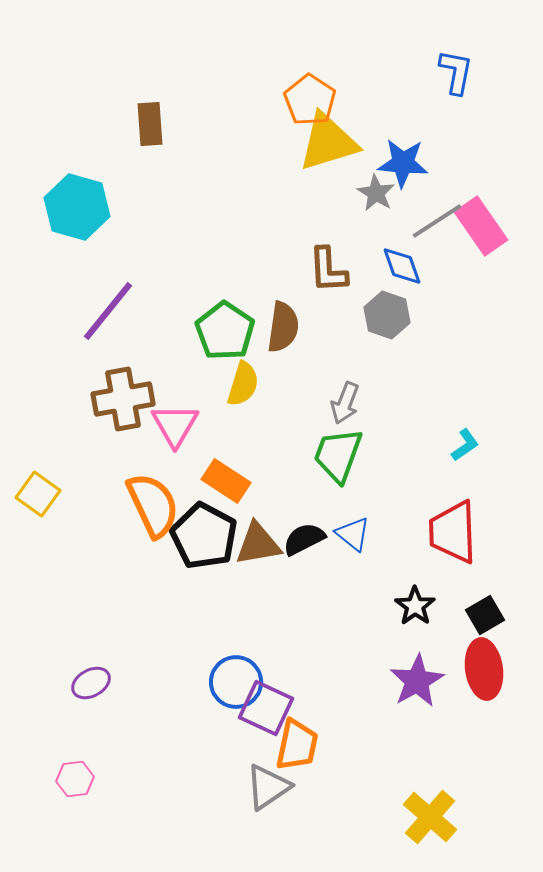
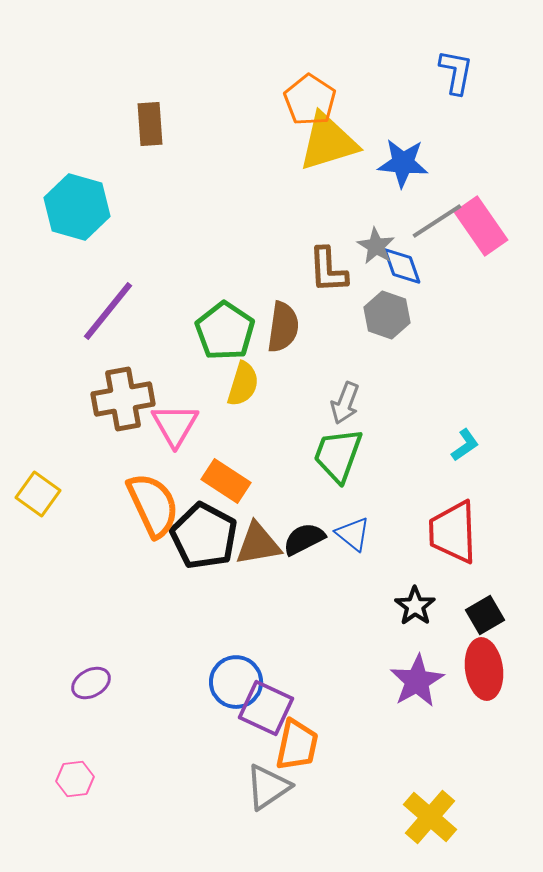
gray star: moved 53 px down
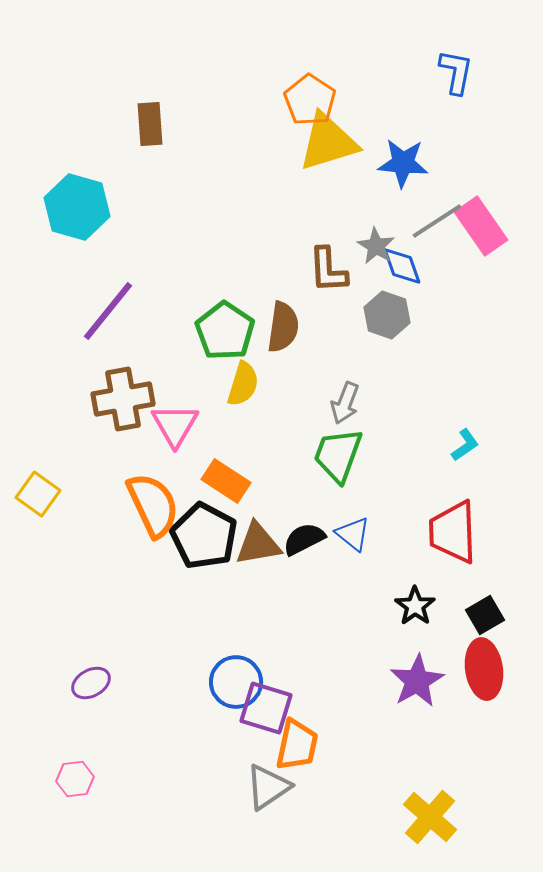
purple square: rotated 8 degrees counterclockwise
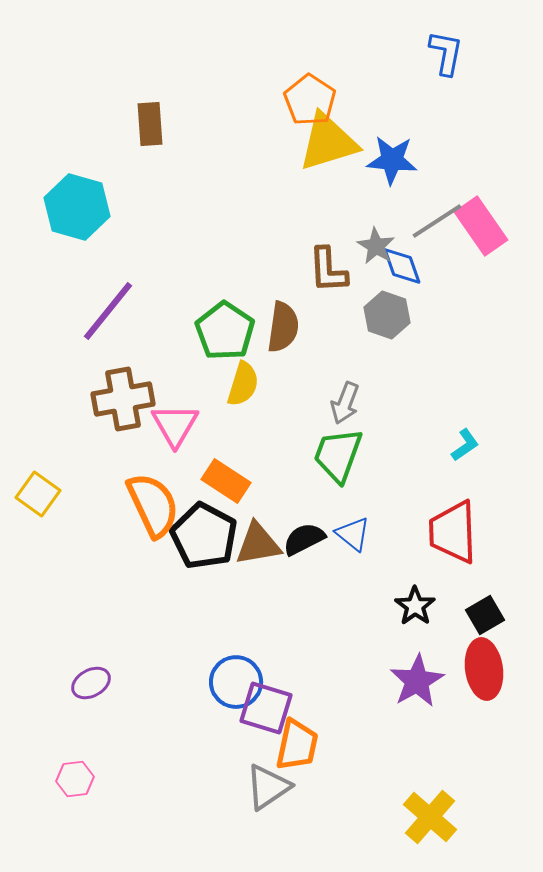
blue L-shape: moved 10 px left, 19 px up
blue star: moved 11 px left, 3 px up
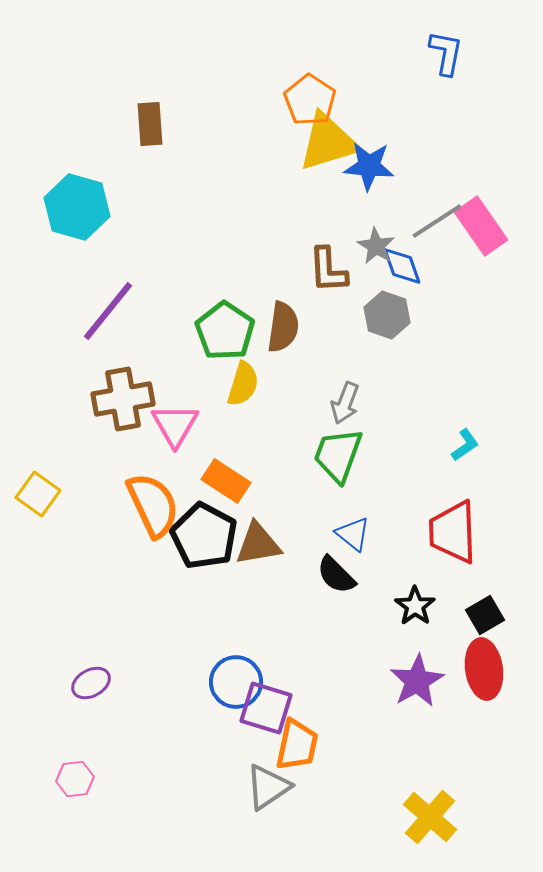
blue star: moved 23 px left, 6 px down
black semicircle: moved 32 px right, 36 px down; rotated 108 degrees counterclockwise
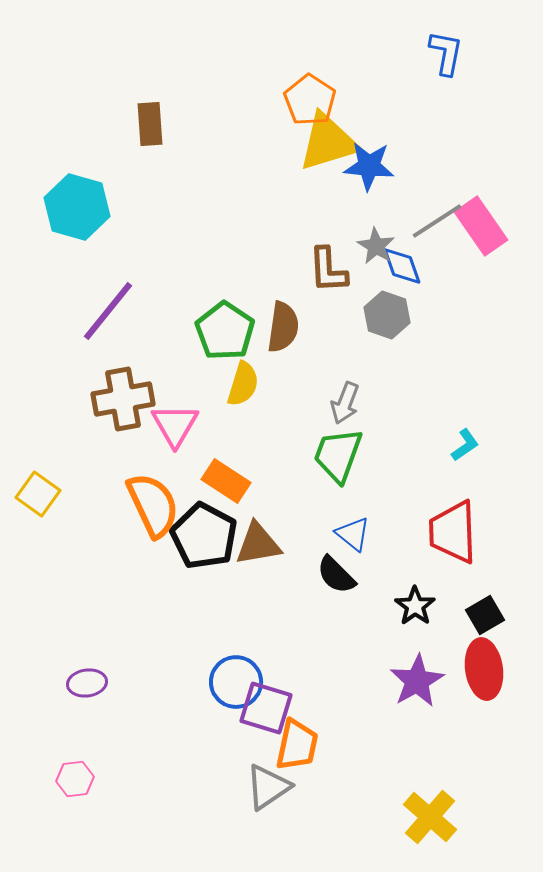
purple ellipse: moved 4 px left; rotated 21 degrees clockwise
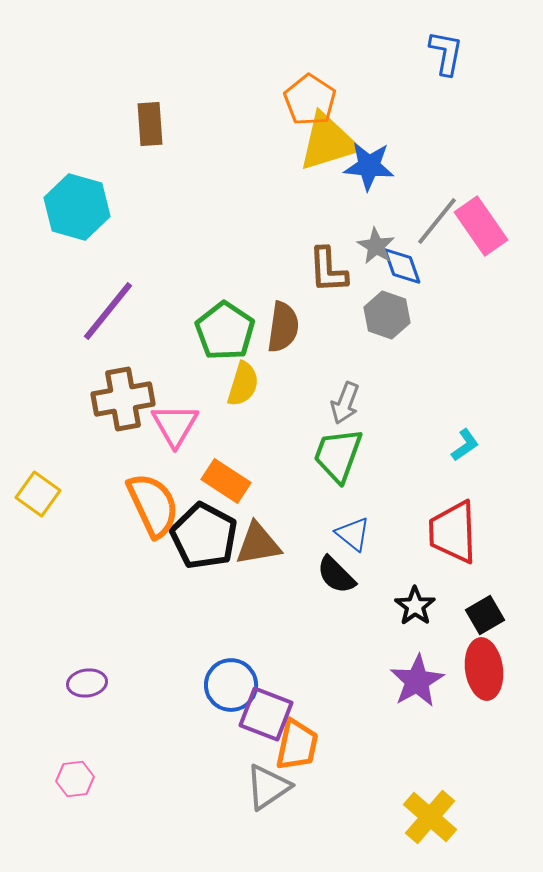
gray line: rotated 18 degrees counterclockwise
blue circle: moved 5 px left, 3 px down
purple square: moved 6 px down; rotated 4 degrees clockwise
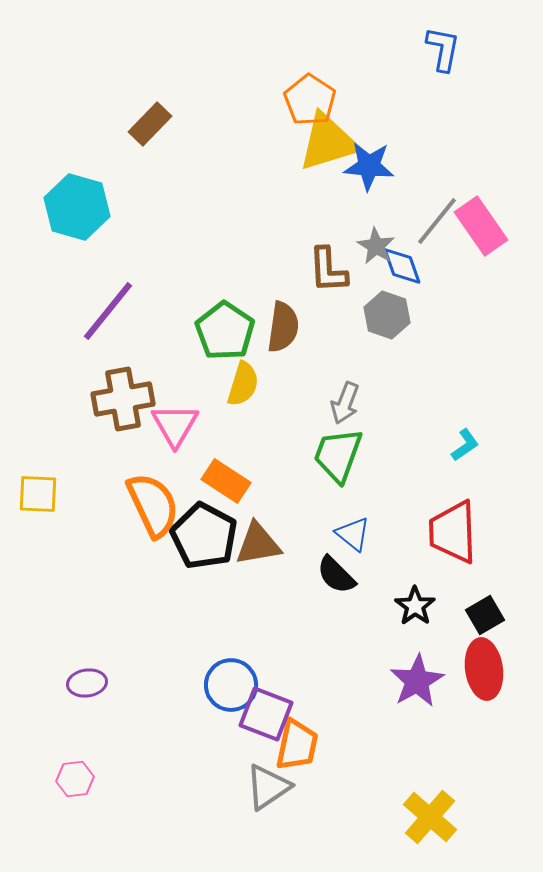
blue L-shape: moved 3 px left, 4 px up
brown rectangle: rotated 48 degrees clockwise
yellow square: rotated 33 degrees counterclockwise
